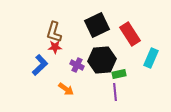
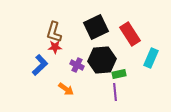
black square: moved 1 px left, 2 px down
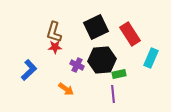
blue L-shape: moved 11 px left, 5 px down
purple line: moved 2 px left, 2 px down
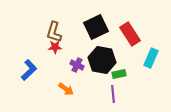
black hexagon: rotated 16 degrees clockwise
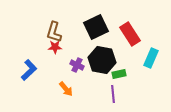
orange arrow: rotated 14 degrees clockwise
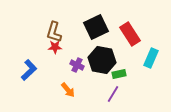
orange arrow: moved 2 px right, 1 px down
purple line: rotated 36 degrees clockwise
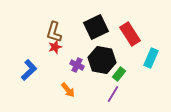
red star: rotated 16 degrees counterclockwise
green rectangle: rotated 40 degrees counterclockwise
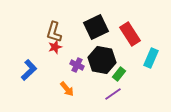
orange arrow: moved 1 px left, 1 px up
purple line: rotated 24 degrees clockwise
